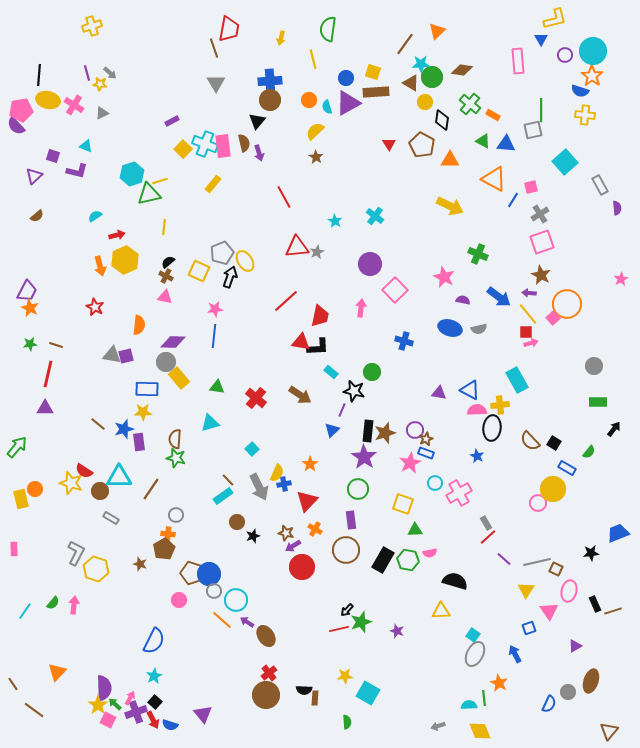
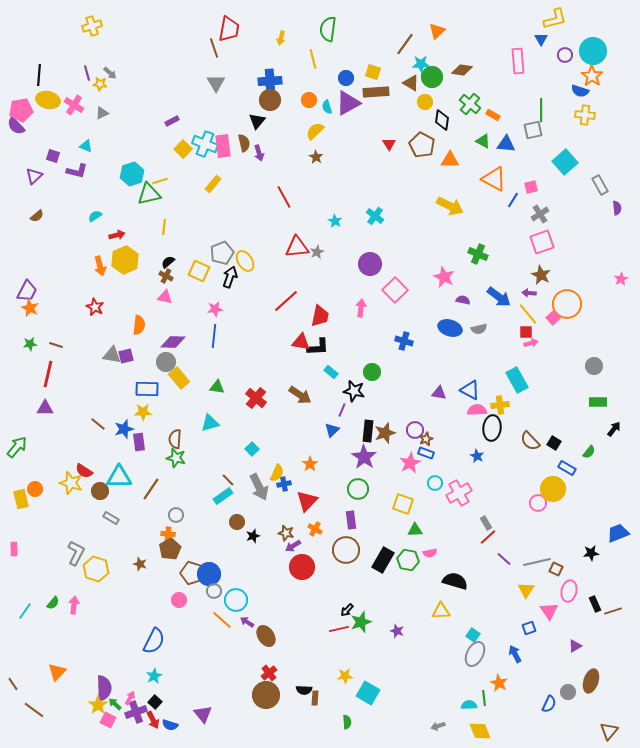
brown pentagon at (164, 549): moved 6 px right
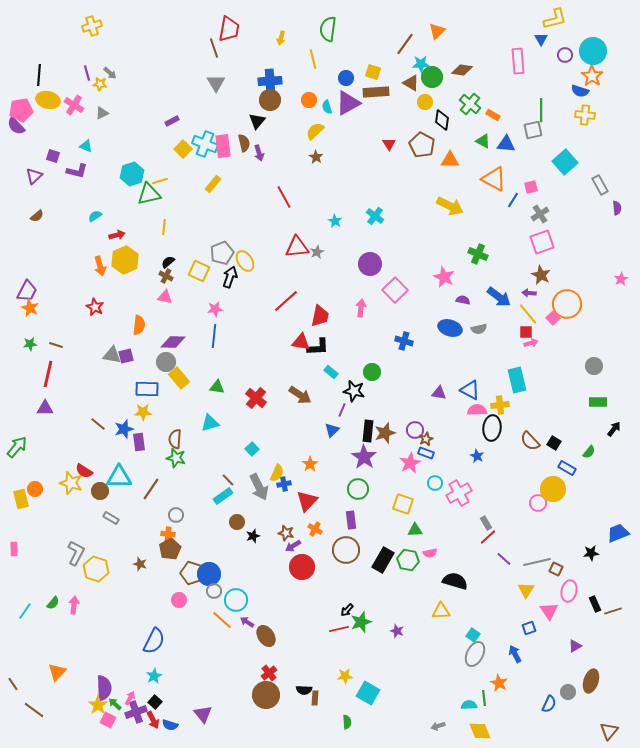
cyan rectangle at (517, 380): rotated 15 degrees clockwise
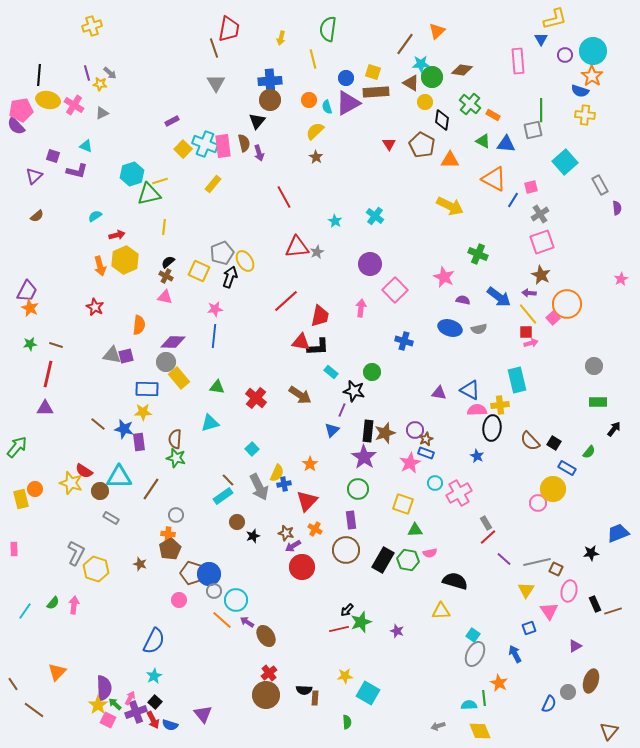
blue star at (124, 429): rotated 30 degrees clockwise
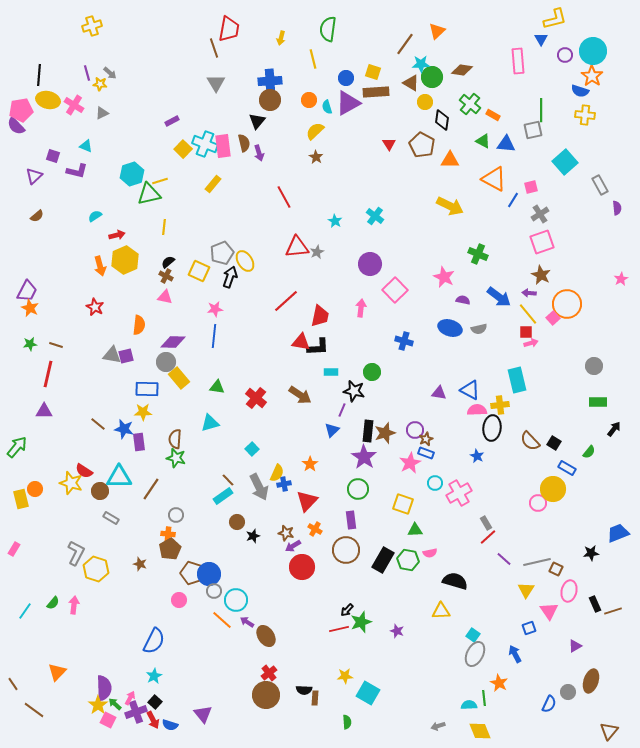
cyan rectangle at (331, 372): rotated 40 degrees counterclockwise
purple triangle at (45, 408): moved 1 px left, 3 px down
pink rectangle at (14, 549): rotated 32 degrees clockwise
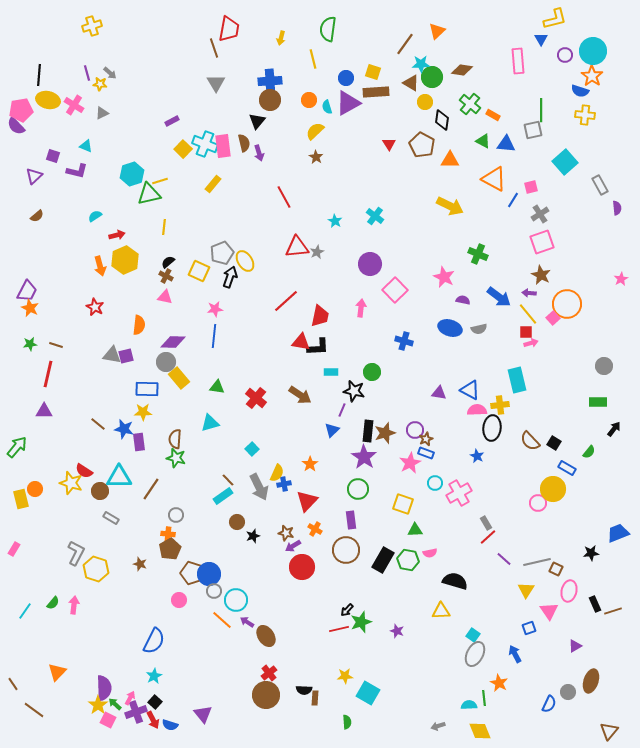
gray circle at (594, 366): moved 10 px right
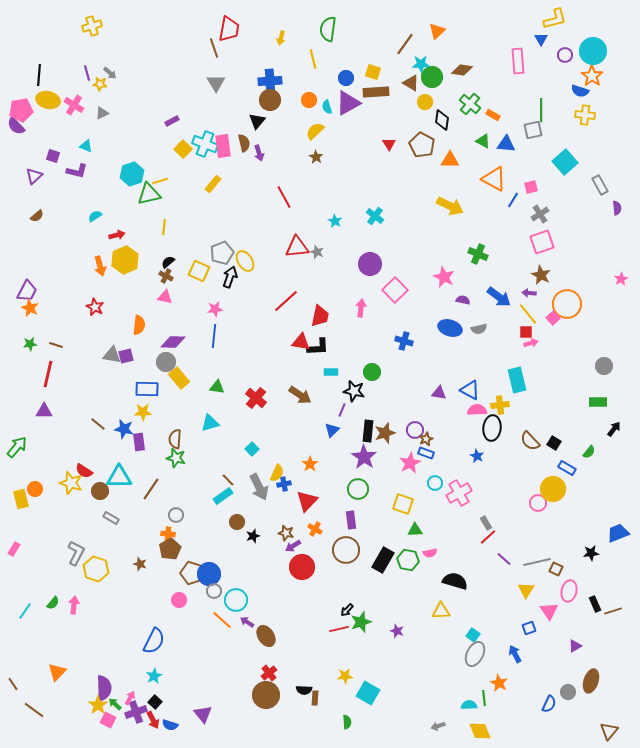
gray star at (317, 252): rotated 24 degrees counterclockwise
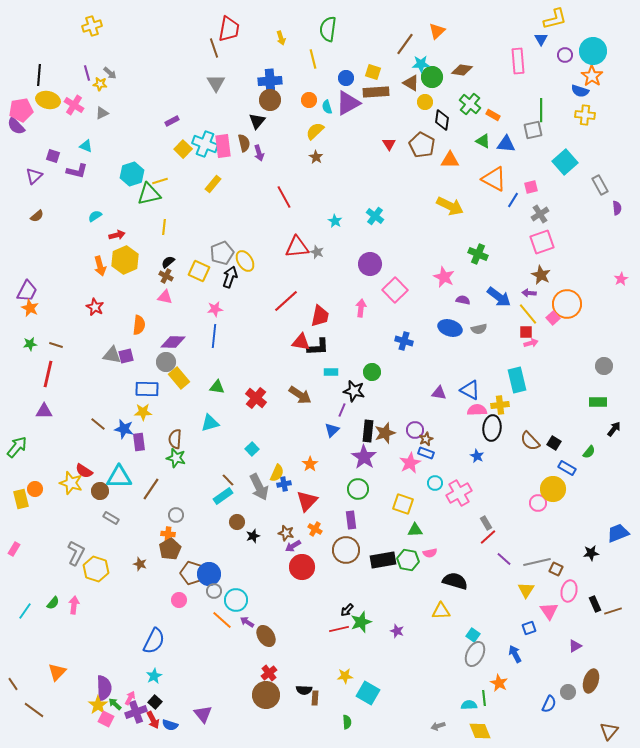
yellow arrow at (281, 38): rotated 32 degrees counterclockwise
black rectangle at (383, 560): rotated 50 degrees clockwise
pink square at (108, 720): moved 2 px left, 1 px up
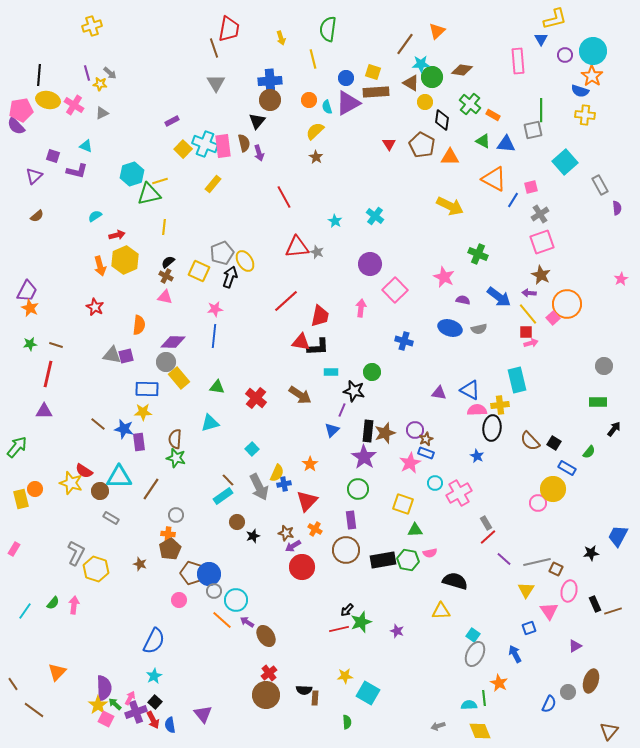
orange triangle at (450, 160): moved 3 px up
blue trapezoid at (618, 533): moved 3 px down; rotated 40 degrees counterclockwise
blue semicircle at (170, 725): rotated 63 degrees clockwise
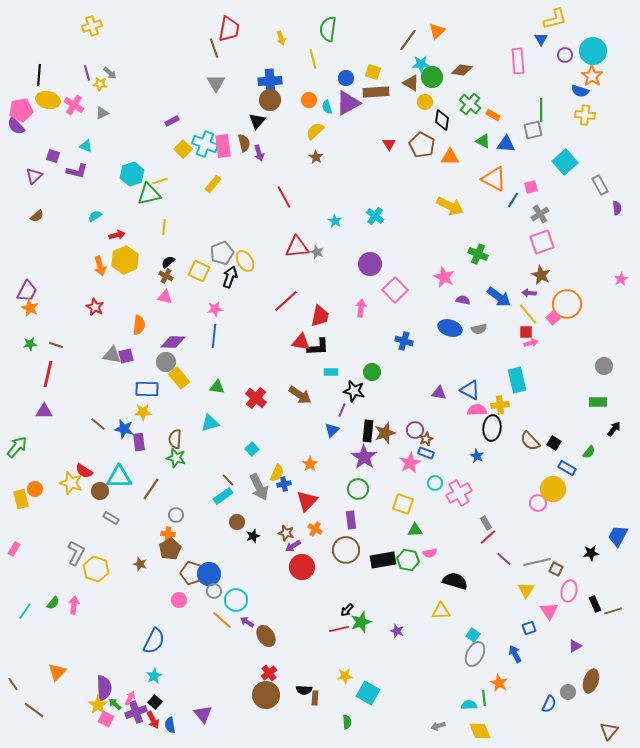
brown line at (405, 44): moved 3 px right, 4 px up
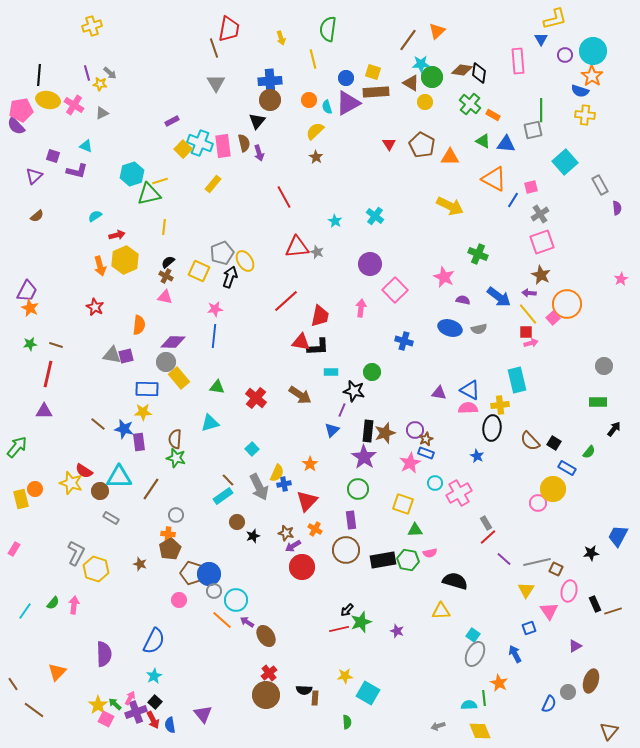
black diamond at (442, 120): moved 37 px right, 47 px up
cyan cross at (205, 144): moved 5 px left, 1 px up
pink semicircle at (477, 410): moved 9 px left, 2 px up
purple semicircle at (104, 688): moved 34 px up
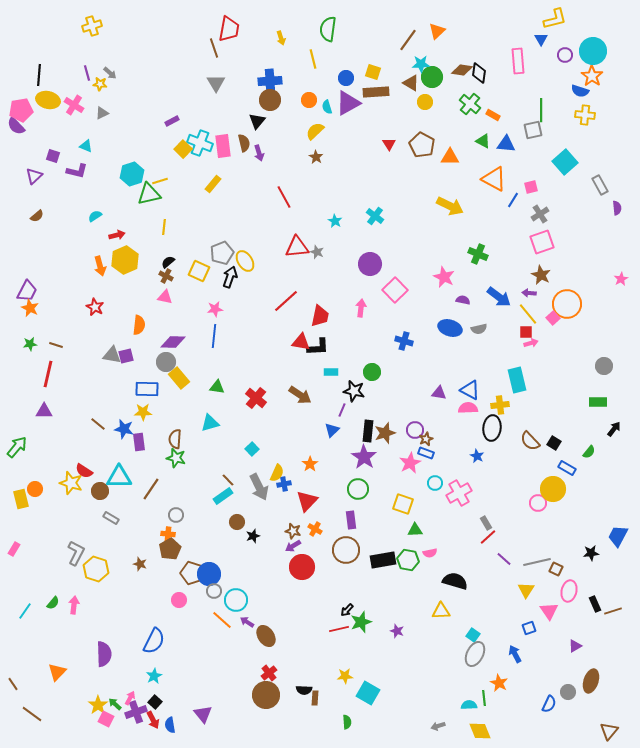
brown star at (286, 533): moved 7 px right, 2 px up
brown line at (34, 710): moved 2 px left, 4 px down
